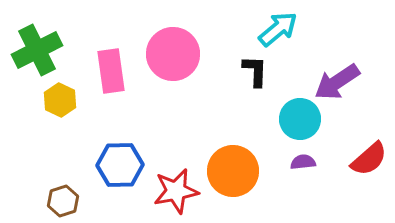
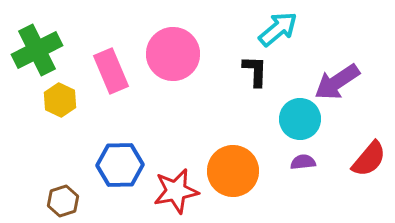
pink rectangle: rotated 15 degrees counterclockwise
red semicircle: rotated 9 degrees counterclockwise
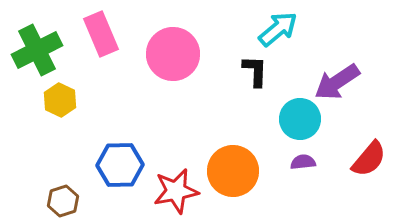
pink rectangle: moved 10 px left, 37 px up
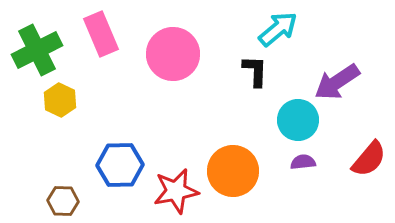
cyan circle: moved 2 px left, 1 px down
brown hexagon: rotated 20 degrees clockwise
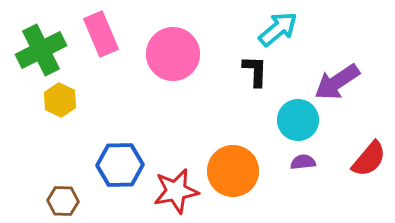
green cross: moved 4 px right
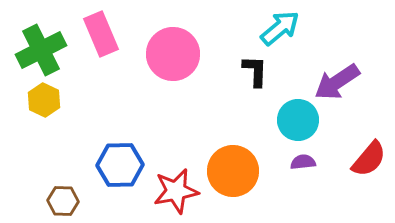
cyan arrow: moved 2 px right, 1 px up
yellow hexagon: moved 16 px left
